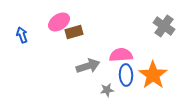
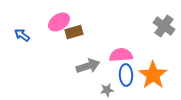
blue arrow: rotated 35 degrees counterclockwise
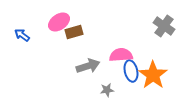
blue ellipse: moved 5 px right, 4 px up; rotated 10 degrees counterclockwise
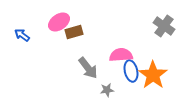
gray arrow: moved 2 px down; rotated 70 degrees clockwise
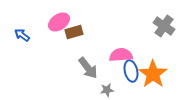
orange star: moved 1 px up
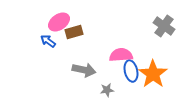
blue arrow: moved 26 px right, 6 px down
gray arrow: moved 4 px left, 2 px down; rotated 40 degrees counterclockwise
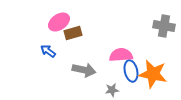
gray cross: rotated 25 degrees counterclockwise
brown rectangle: moved 1 px left, 1 px down
blue arrow: moved 10 px down
orange star: rotated 24 degrees counterclockwise
gray star: moved 5 px right
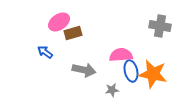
gray cross: moved 4 px left
blue arrow: moved 3 px left, 1 px down
